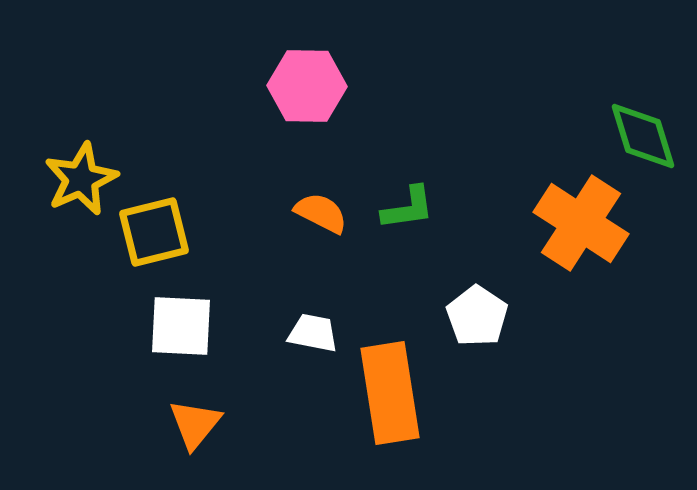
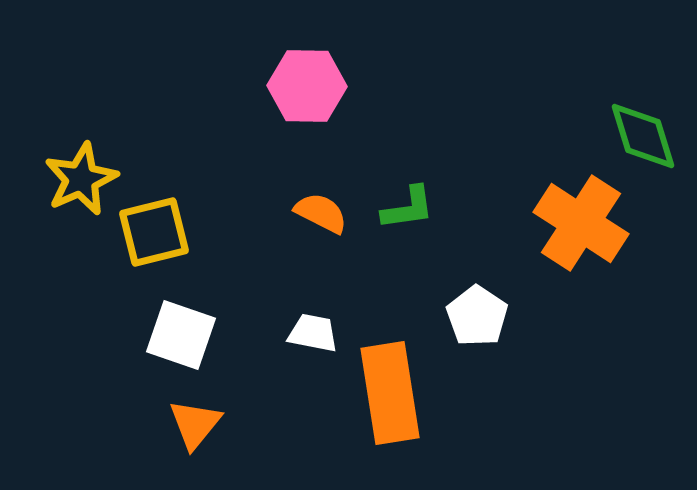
white square: moved 9 px down; rotated 16 degrees clockwise
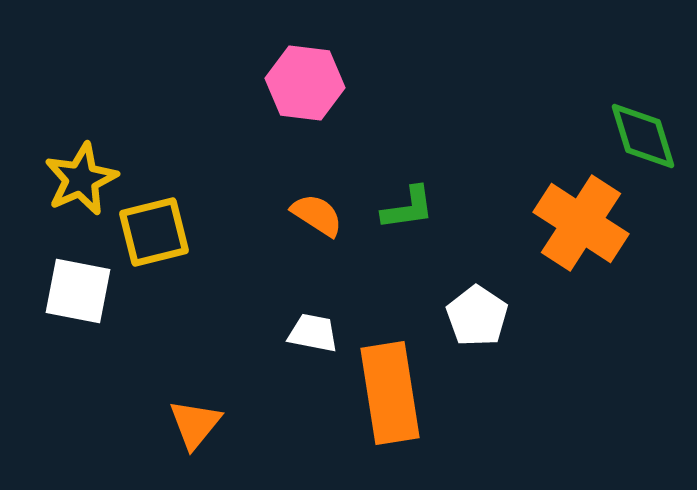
pink hexagon: moved 2 px left, 3 px up; rotated 6 degrees clockwise
orange semicircle: moved 4 px left, 2 px down; rotated 6 degrees clockwise
white square: moved 103 px left, 44 px up; rotated 8 degrees counterclockwise
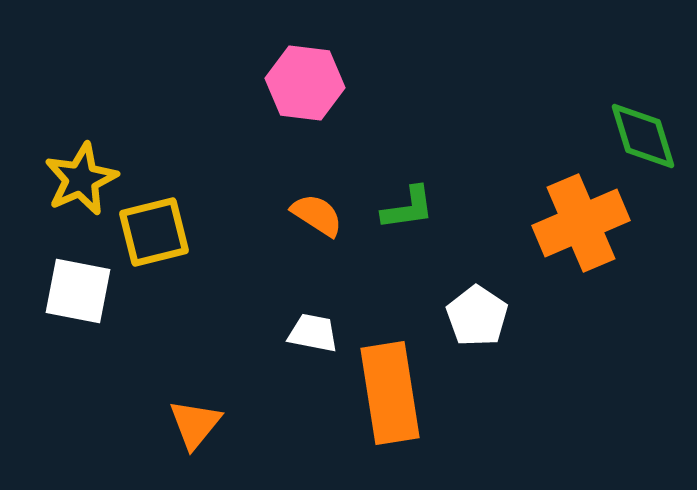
orange cross: rotated 34 degrees clockwise
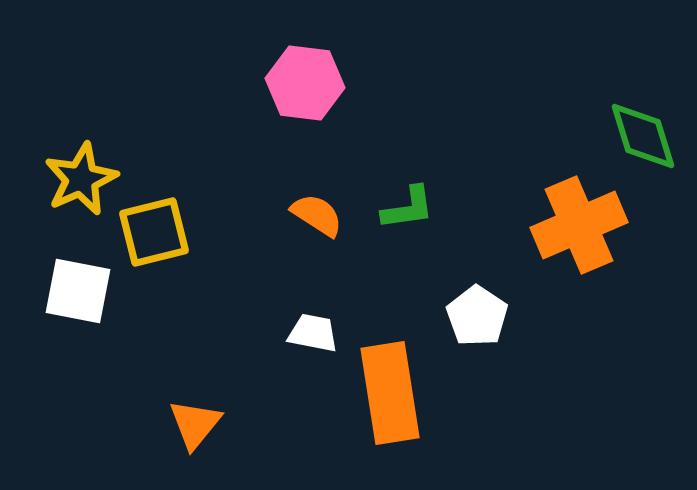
orange cross: moved 2 px left, 2 px down
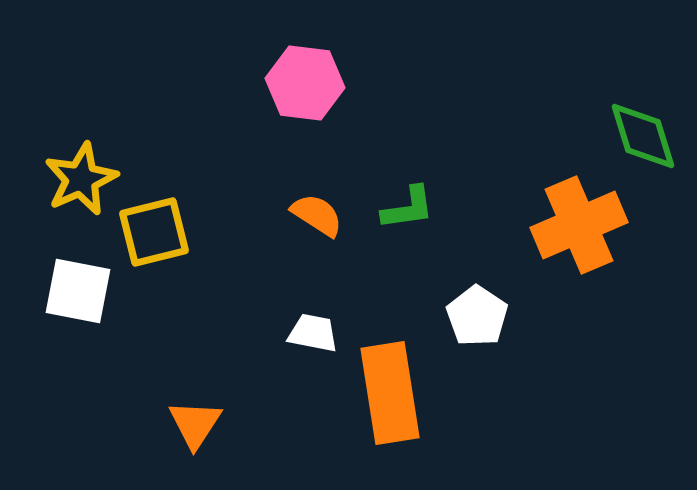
orange triangle: rotated 6 degrees counterclockwise
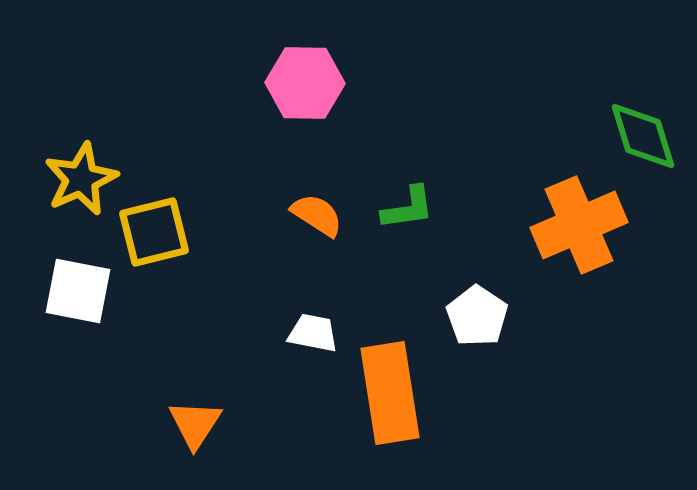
pink hexagon: rotated 6 degrees counterclockwise
